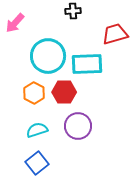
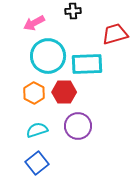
pink arrow: moved 19 px right; rotated 20 degrees clockwise
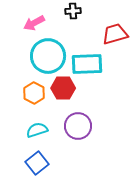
red hexagon: moved 1 px left, 4 px up
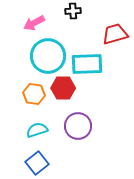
orange hexagon: moved 1 px down; rotated 20 degrees counterclockwise
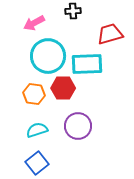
red trapezoid: moved 5 px left
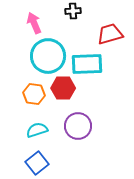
pink arrow: rotated 95 degrees clockwise
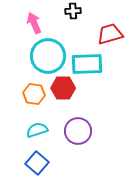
purple circle: moved 5 px down
blue square: rotated 10 degrees counterclockwise
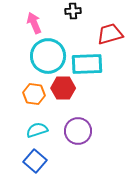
blue square: moved 2 px left, 2 px up
